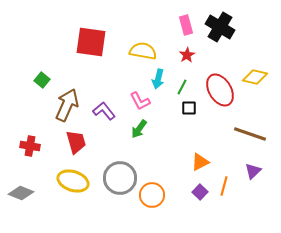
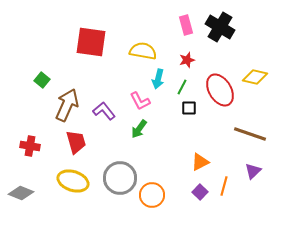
red star: moved 5 px down; rotated 14 degrees clockwise
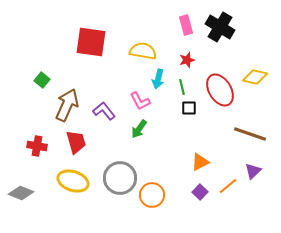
green line: rotated 42 degrees counterclockwise
red cross: moved 7 px right
orange line: moved 4 px right; rotated 36 degrees clockwise
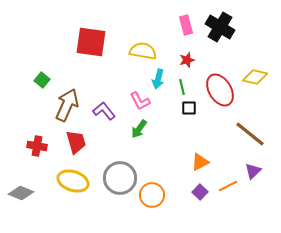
brown line: rotated 20 degrees clockwise
orange line: rotated 12 degrees clockwise
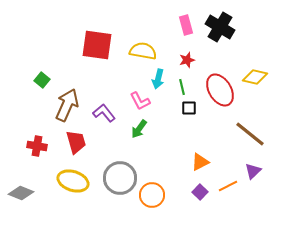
red square: moved 6 px right, 3 px down
purple L-shape: moved 2 px down
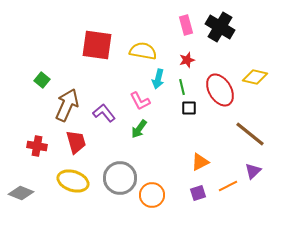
purple square: moved 2 px left, 1 px down; rotated 28 degrees clockwise
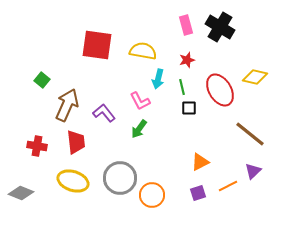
red trapezoid: rotated 10 degrees clockwise
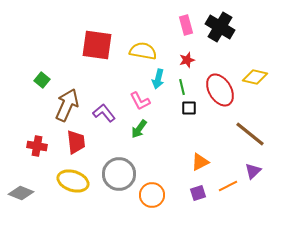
gray circle: moved 1 px left, 4 px up
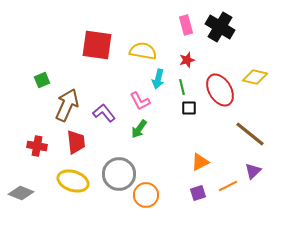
green square: rotated 28 degrees clockwise
orange circle: moved 6 px left
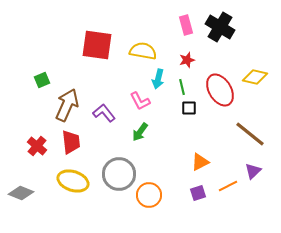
green arrow: moved 1 px right, 3 px down
red trapezoid: moved 5 px left
red cross: rotated 30 degrees clockwise
orange circle: moved 3 px right
